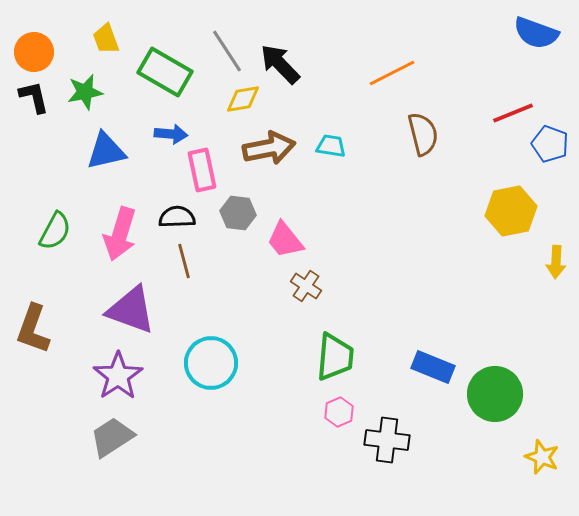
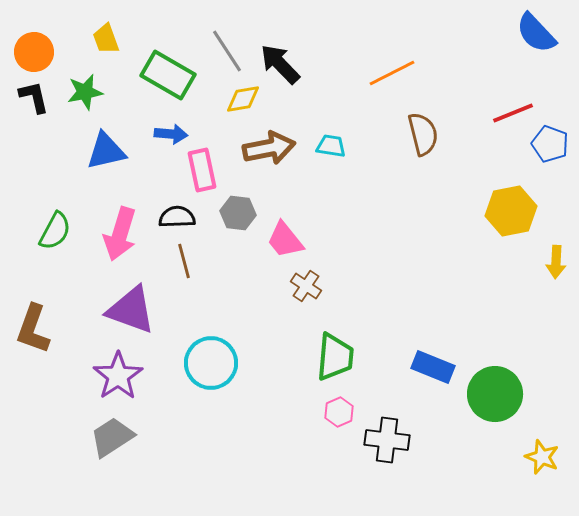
blue semicircle: rotated 27 degrees clockwise
green rectangle: moved 3 px right, 3 px down
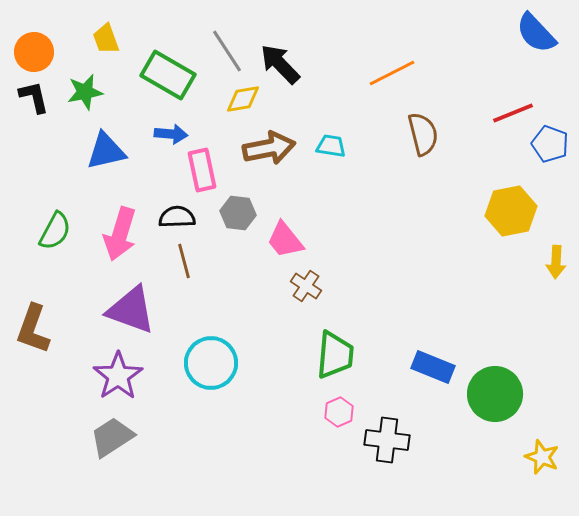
green trapezoid: moved 2 px up
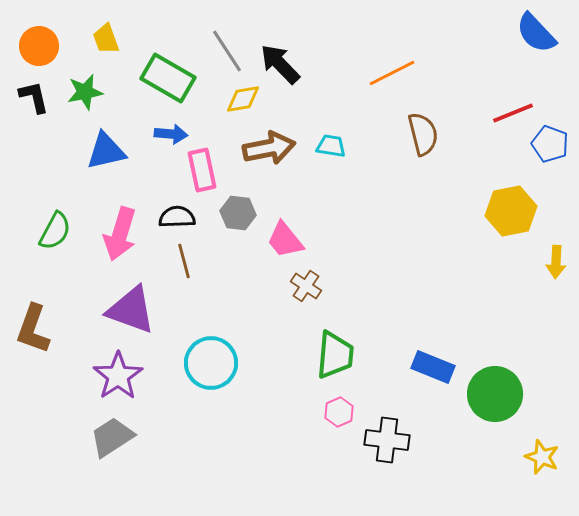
orange circle: moved 5 px right, 6 px up
green rectangle: moved 3 px down
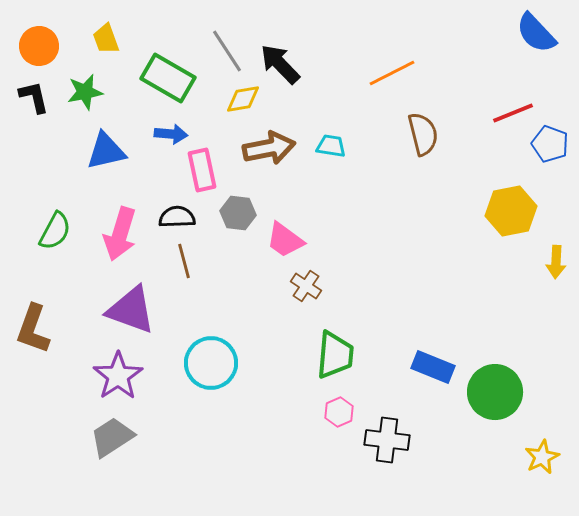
pink trapezoid: rotated 15 degrees counterclockwise
green circle: moved 2 px up
yellow star: rotated 24 degrees clockwise
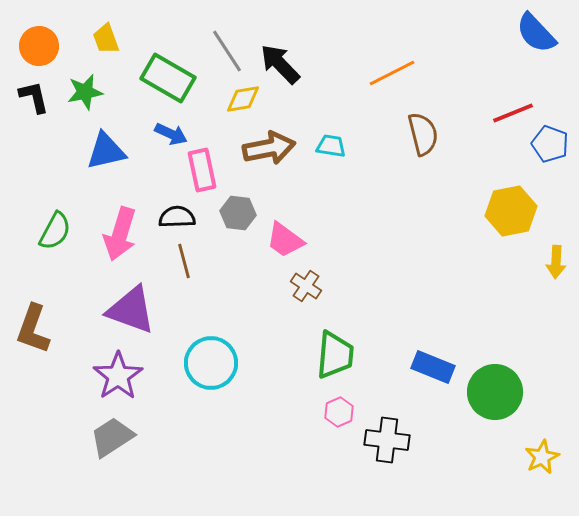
blue arrow: rotated 20 degrees clockwise
